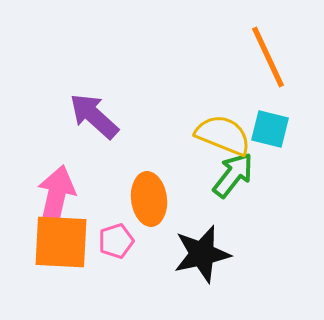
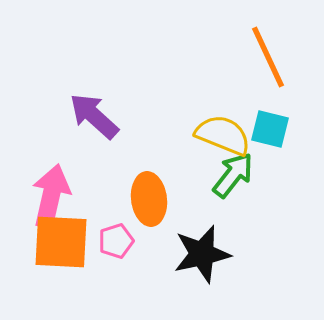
pink arrow: moved 5 px left, 1 px up
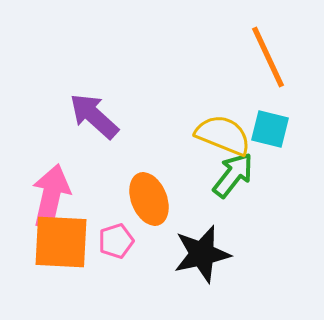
orange ellipse: rotated 15 degrees counterclockwise
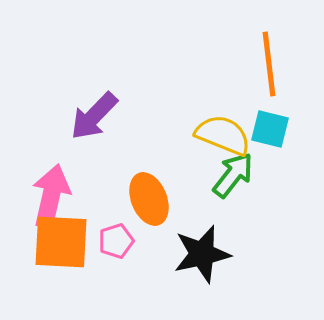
orange line: moved 1 px right, 7 px down; rotated 18 degrees clockwise
purple arrow: rotated 88 degrees counterclockwise
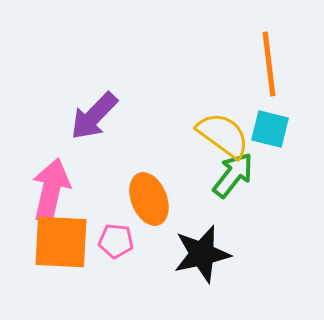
yellow semicircle: rotated 14 degrees clockwise
pink arrow: moved 6 px up
pink pentagon: rotated 24 degrees clockwise
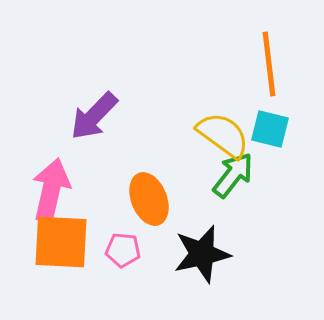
pink pentagon: moved 7 px right, 9 px down
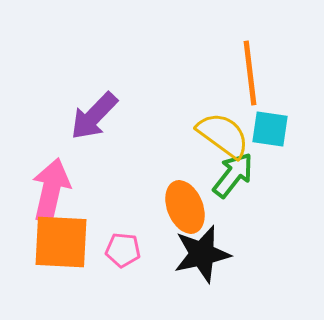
orange line: moved 19 px left, 9 px down
cyan square: rotated 6 degrees counterclockwise
orange ellipse: moved 36 px right, 8 px down
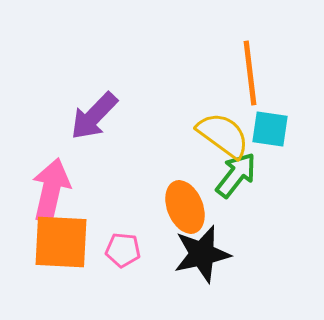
green arrow: moved 3 px right
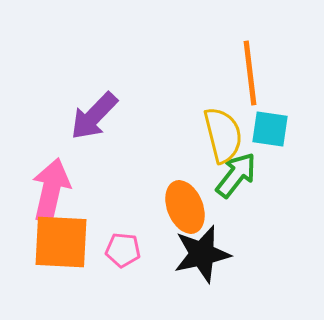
yellow semicircle: rotated 40 degrees clockwise
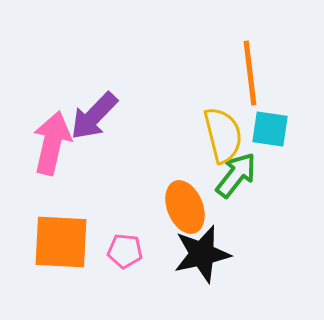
pink arrow: moved 1 px right, 47 px up
pink pentagon: moved 2 px right, 1 px down
